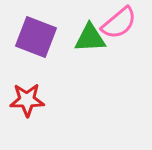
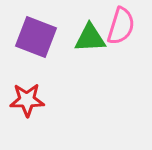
pink semicircle: moved 2 px right, 3 px down; rotated 33 degrees counterclockwise
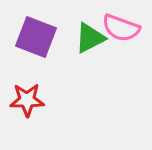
pink semicircle: moved 2 px down; rotated 93 degrees clockwise
green triangle: rotated 24 degrees counterclockwise
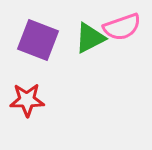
pink semicircle: moved 1 px right, 1 px up; rotated 39 degrees counterclockwise
purple square: moved 2 px right, 3 px down
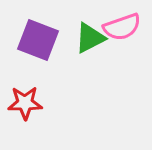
red star: moved 2 px left, 3 px down
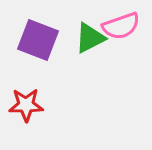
pink semicircle: moved 1 px left, 1 px up
red star: moved 1 px right, 2 px down
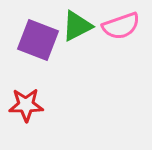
green triangle: moved 13 px left, 12 px up
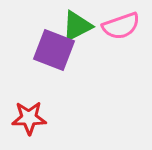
purple square: moved 16 px right, 10 px down
red star: moved 3 px right, 13 px down
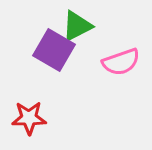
pink semicircle: moved 36 px down
purple square: rotated 9 degrees clockwise
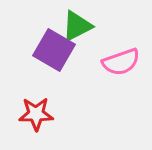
red star: moved 7 px right, 4 px up
